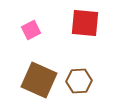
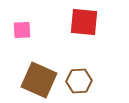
red square: moved 1 px left, 1 px up
pink square: moved 9 px left; rotated 24 degrees clockwise
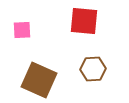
red square: moved 1 px up
brown hexagon: moved 14 px right, 12 px up
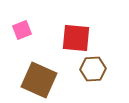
red square: moved 8 px left, 17 px down
pink square: rotated 18 degrees counterclockwise
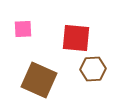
pink square: moved 1 px right, 1 px up; rotated 18 degrees clockwise
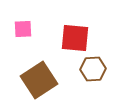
red square: moved 1 px left
brown square: rotated 33 degrees clockwise
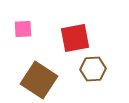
red square: rotated 16 degrees counterclockwise
brown square: rotated 24 degrees counterclockwise
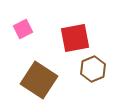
pink square: rotated 24 degrees counterclockwise
brown hexagon: rotated 20 degrees counterclockwise
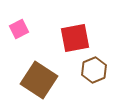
pink square: moved 4 px left
brown hexagon: moved 1 px right, 1 px down
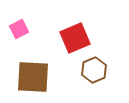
red square: rotated 12 degrees counterclockwise
brown square: moved 6 px left, 3 px up; rotated 30 degrees counterclockwise
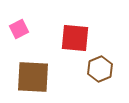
red square: rotated 28 degrees clockwise
brown hexagon: moved 6 px right, 1 px up
